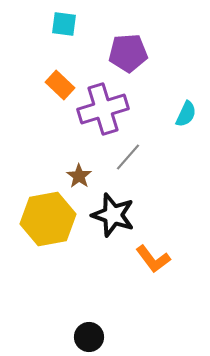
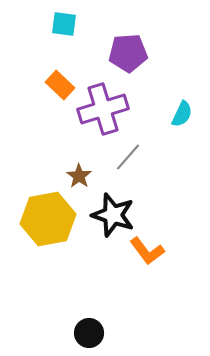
cyan semicircle: moved 4 px left
orange L-shape: moved 6 px left, 8 px up
black circle: moved 4 px up
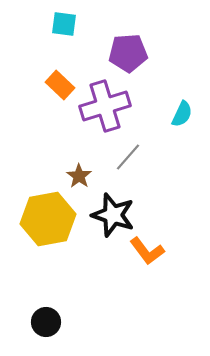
purple cross: moved 2 px right, 3 px up
black circle: moved 43 px left, 11 px up
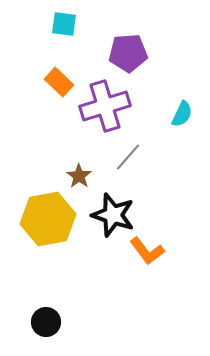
orange rectangle: moved 1 px left, 3 px up
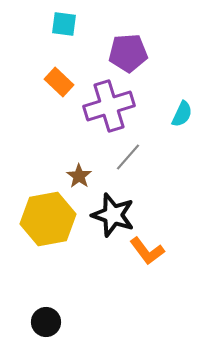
purple cross: moved 4 px right
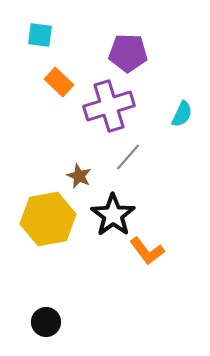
cyan square: moved 24 px left, 11 px down
purple pentagon: rotated 6 degrees clockwise
brown star: rotated 10 degrees counterclockwise
black star: rotated 18 degrees clockwise
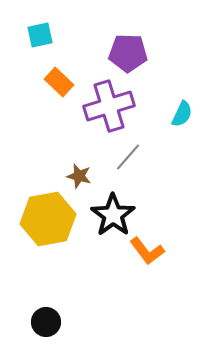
cyan square: rotated 20 degrees counterclockwise
brown star: rotated 10 degrees counterclockwise
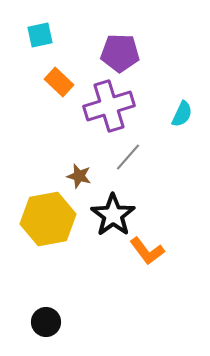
purple pentagon: moved 8 px left
